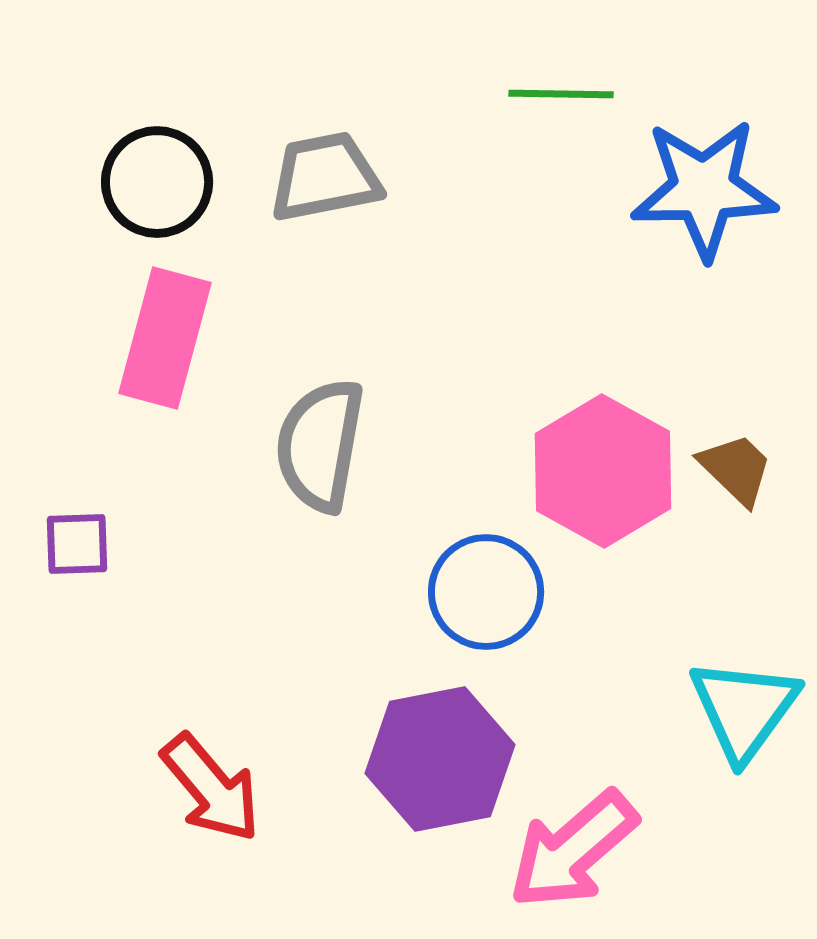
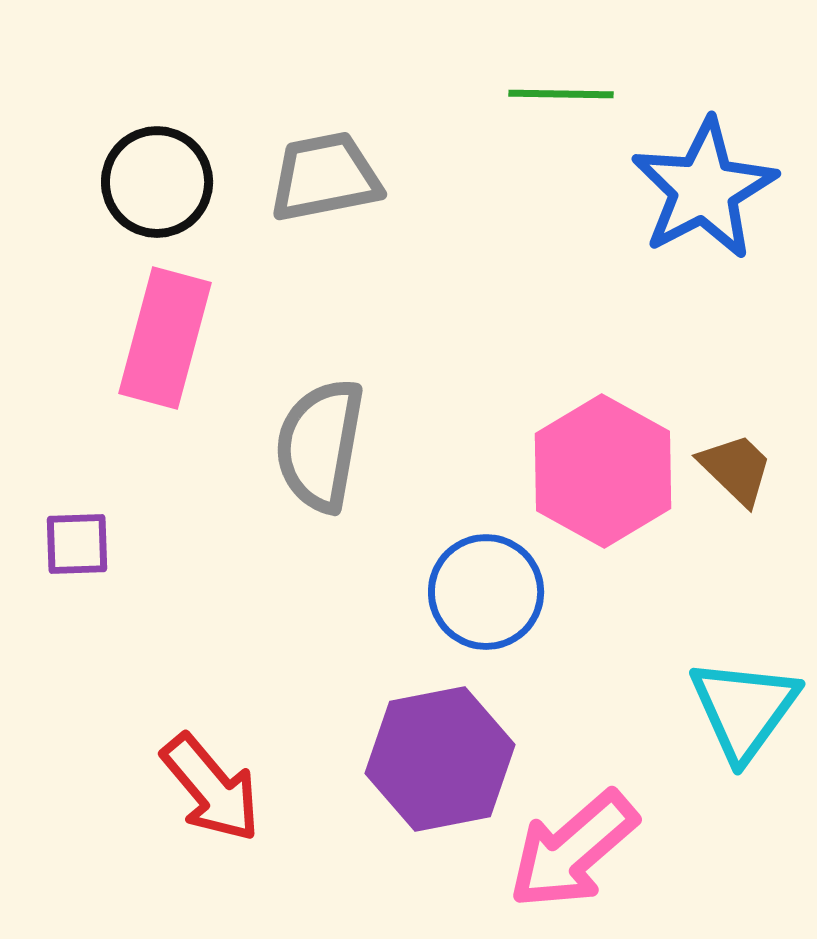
blue star: rotated 27 degrees counterclockwise
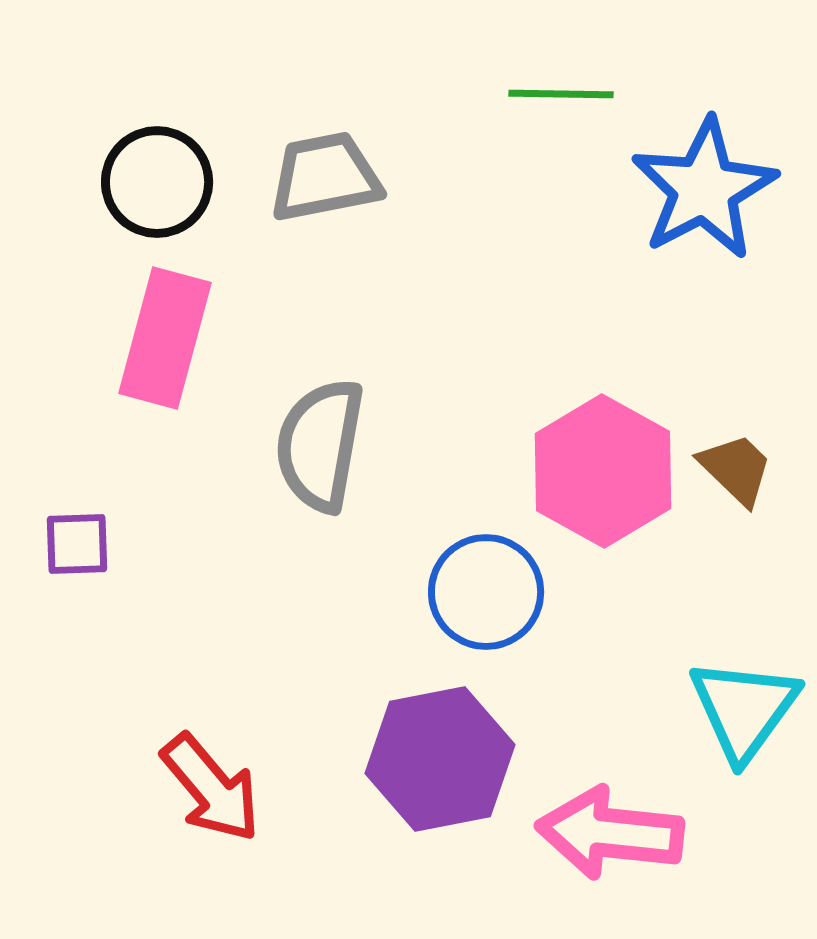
pink arrow: moved 37 px right, 17 px up; rotated 47 degrees clockwise
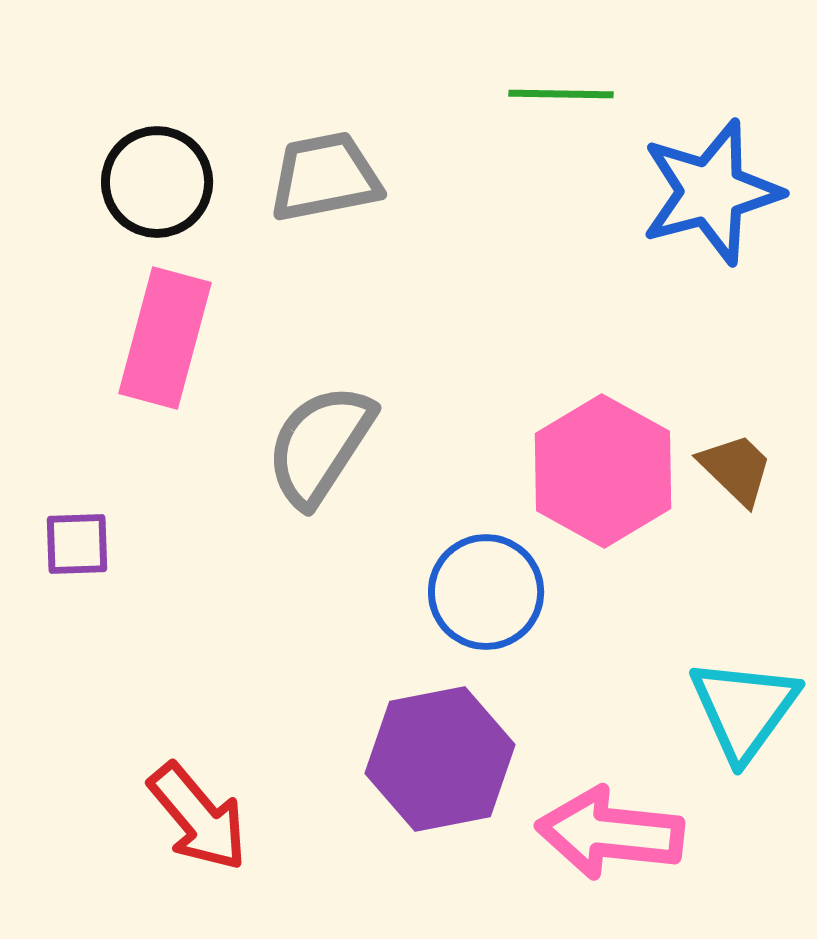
blue star: moved 7 px right, 3 px down; rotated 13 degrees clockwise
gray semicircle: rotated 23 degrees clockwise
red arrow: moved 13 px left, 29 px down
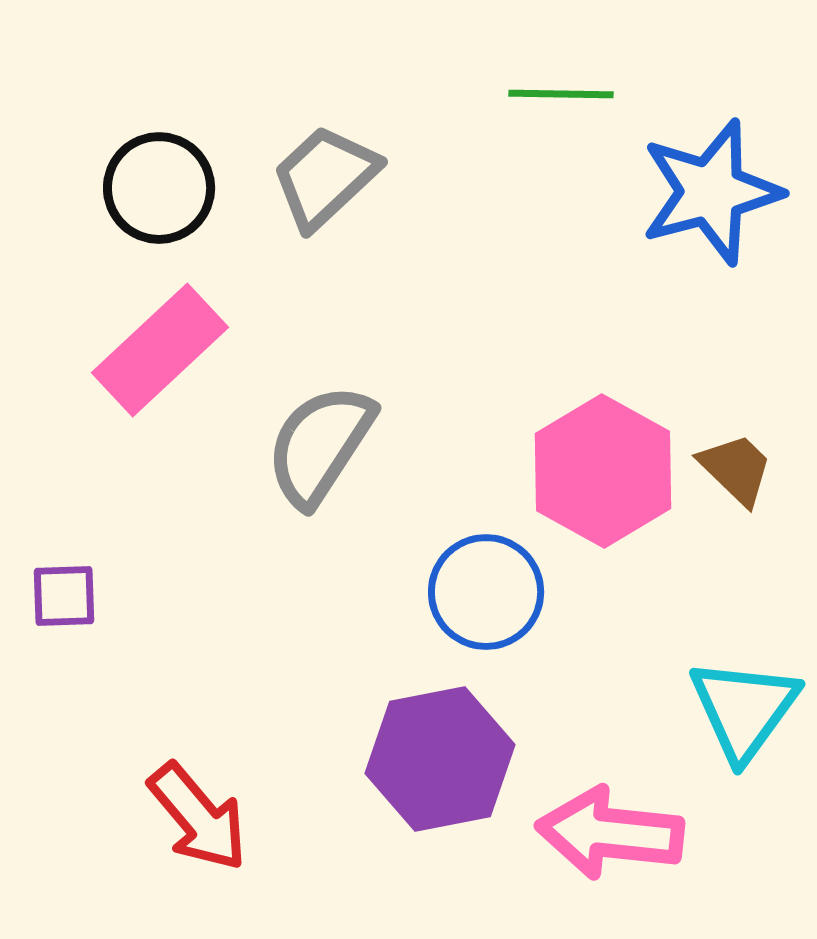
gray trapezoid: rotated 32 degrees counterclockwise
black circle: moved 2 px right, 6 px down
pink rectangle: moved 5 px left, 12 px down; rotated 32 degrees clockwise
purple square: moved 13 px left, 52 px down
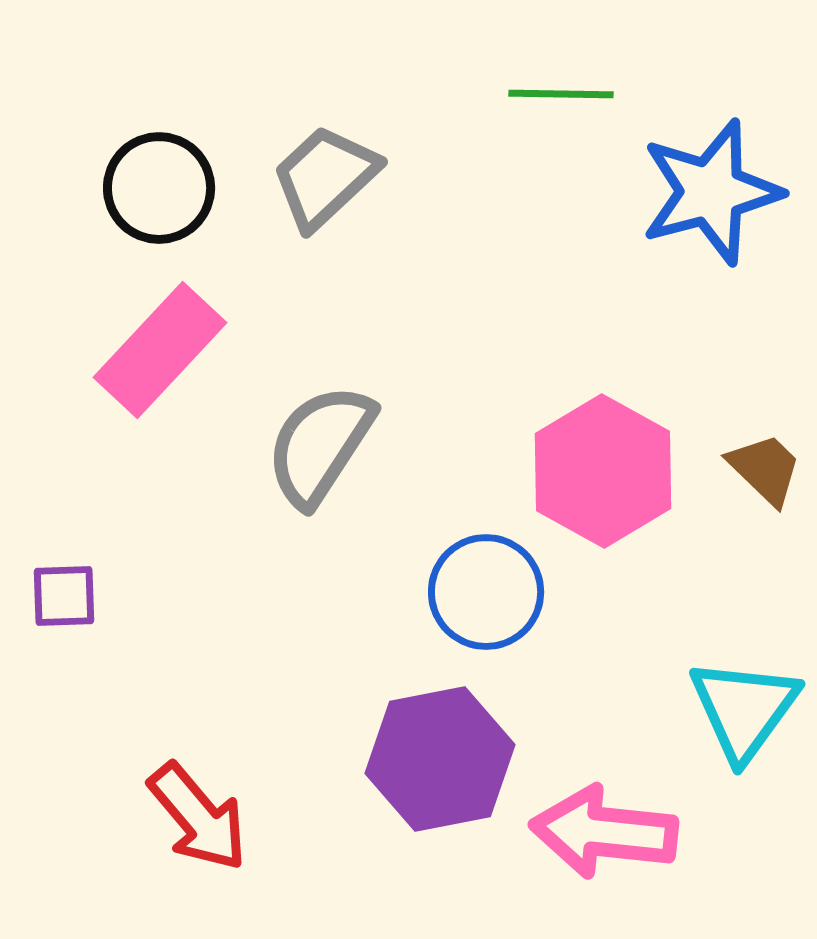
pink rectangle: rotated 4 degrees counterclockwise
brown trapezoid: moved 29 px right
pink arrow: moved 6 px left, 1 px up
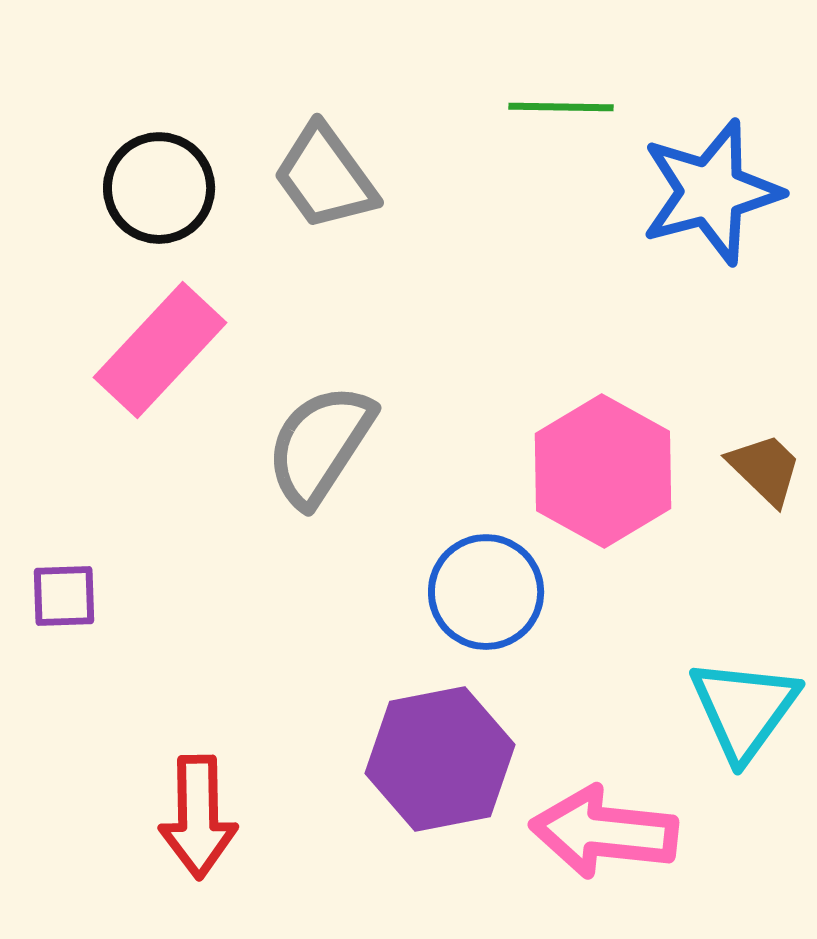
green line: moved 13 px down
gray trapezoid: rotated 83 degrees counterclockwise
red arrow: rotated 39 degrees clockwise
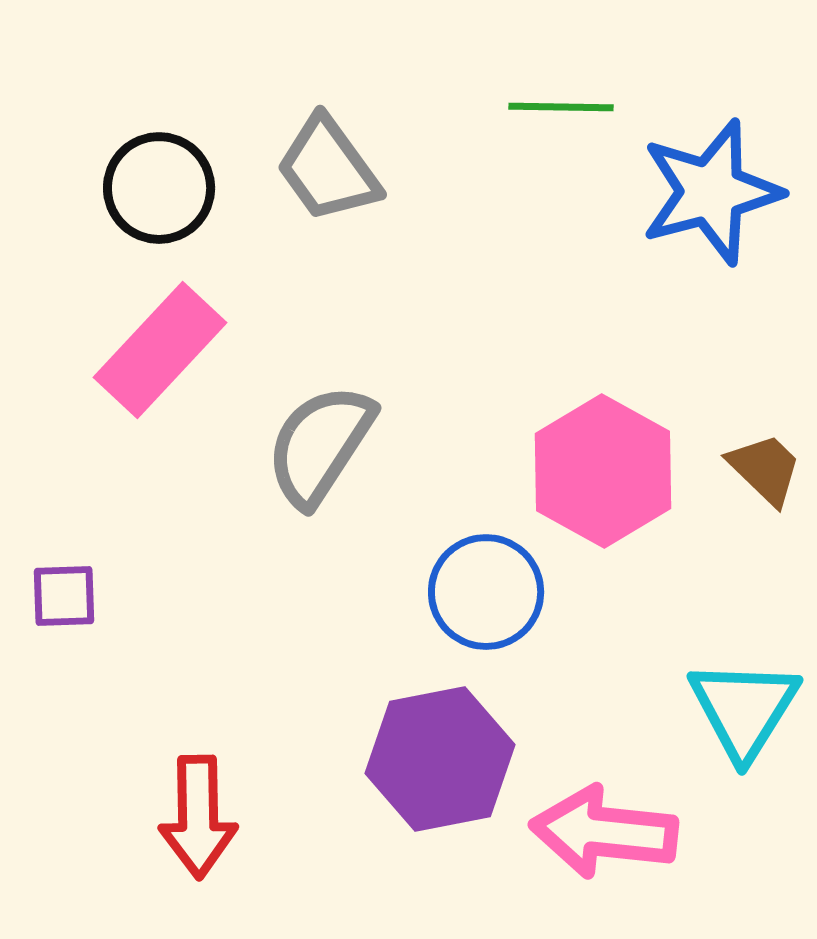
gray trapezoid: moved 3 px right, 8 px up
cyan triangle: rotated 4 degrees counterclockwise
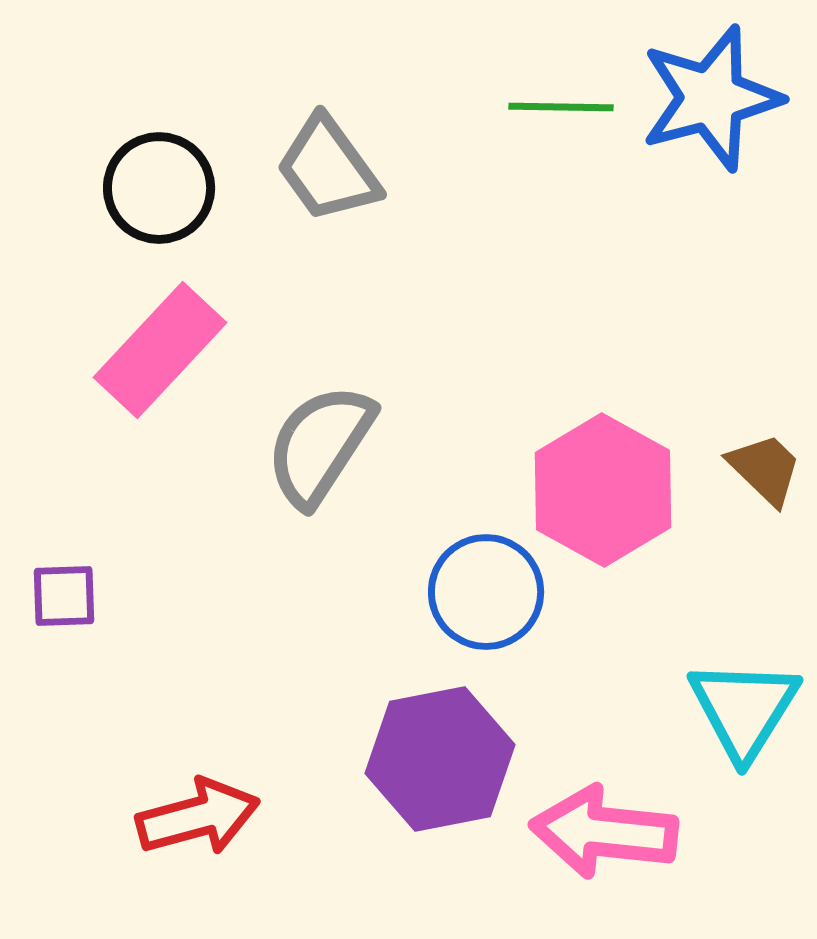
blue star: moved 94 px up
pink hexagon: moved 19 px down
red arrow: rotated 104 degrees counterclockwise
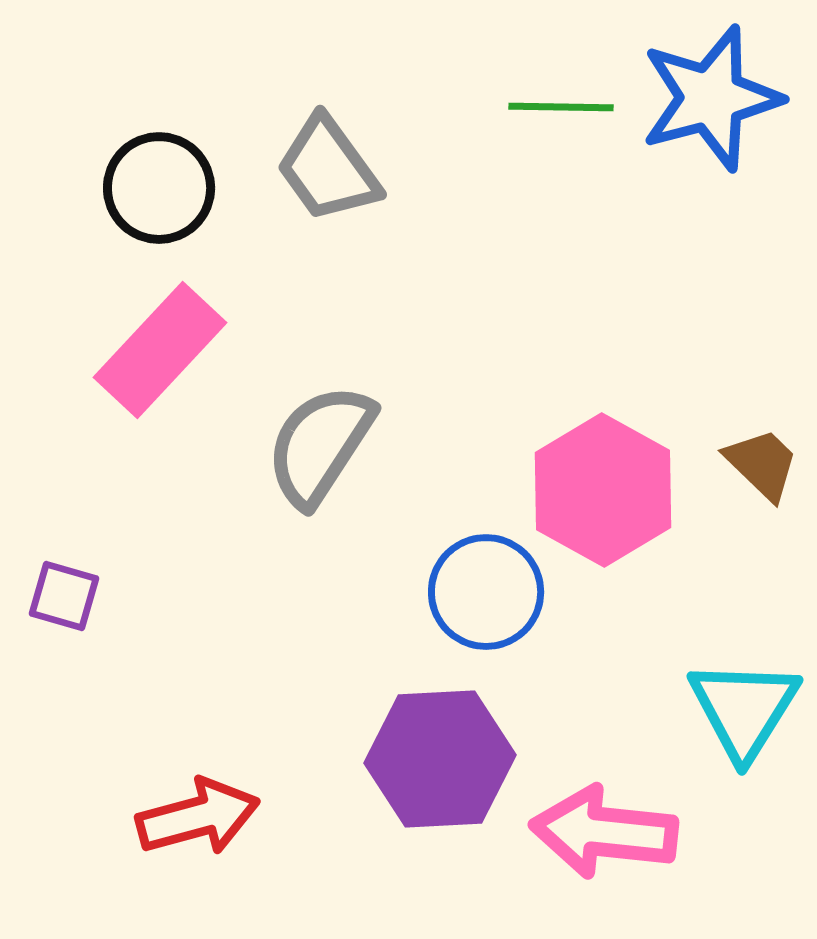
brown trapezoid: moved 3 px left, 5 px up
purple square: rotated 18 degrees clockwise
purple hexagon: rotated 8 degrees clockwise
